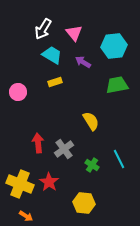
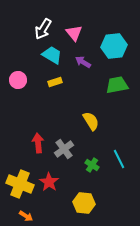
pink circle: moved 12 px up
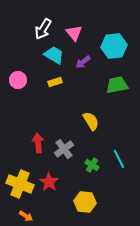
cyan trapezoid: moved 2 px right
purple arrow: rotated 70 degrees counterclockwise
yellow hexagon: moved 1 px right, 1 px up
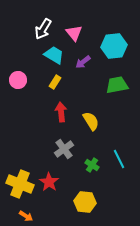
yellow rectangle: rotated 40 degrees counterclockwise
red arrow: moved 23 px right, 31 px up
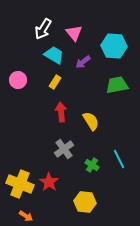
cyan hexagon: rotated 10 degrees clockwise
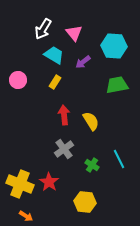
red arrow: moved 3 px right, 3 px down
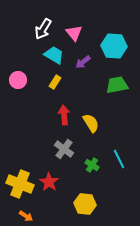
yellow semicircle: moved 2 px down
gray cross: rotated 18 degrees counterclockwise
yellow hexagon: moved 2 px down
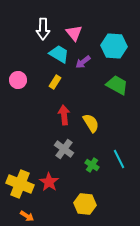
white arrow: rotated 30 degrees counterclockwise
cyan trapezoid: moved 5 px right, 1 px up
green trapezoid: rotated 40 degrees clockwise
orange arrow: moved 1 px right
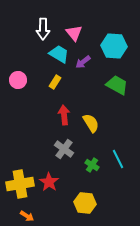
cyan line: moved 1 px left
yellow cross: rotated 32 degrees counterclockwise
yellow hexagon: moved 1 px up
